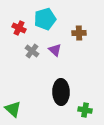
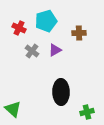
cyan pentagon: moved 1 px right, 2 px down
purple triangle: rotated 48 degrees clockwise
green cross: moved 2 px right, 2 px down; rotated 24 degrees counterclockwise
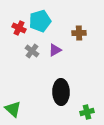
cyan pentagon: moved 6 px left
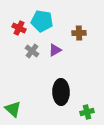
cyan pentagon: moved 2 px right; rotated 25 degrees clockwise
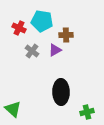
brown cross: moved 13 px left, 2 px down
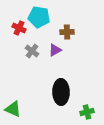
cyan pentagon: moved 3 px left, 4 px up
brown cross: moved 1 px right, 3 px up
green triangle: rotated 18 degrees counterclockwise
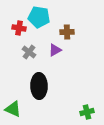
red cross: rotated 16 degrees counterclockwise
gray cross: moved 3 px left, 1 px down
black ellipse: moved 22 px left, 6 px up
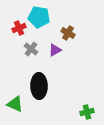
red cross: rotated 32 degrees counterclockwise
brown cross: moved 1 px right, 1 px down; rotated 32 degrees clockwise
gray cross: moved 2 px right, 3 px up
green triangle: moved 2 px right, 5 px up
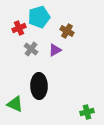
cyan pentagon: rotated 25 degrees counterclockwise
brown cross: moved 1 px left, 2 px up
